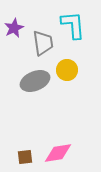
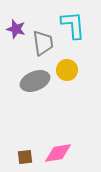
purple star: moved 2 px right, 1 px down; rotated 30 degrees counterclockwise
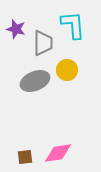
gray trapezoid: rotated 8 degrees clockwise
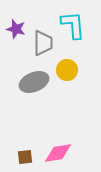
gray ellipse: moved 1 px left, 1 px down
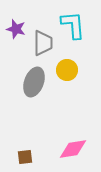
gray ellipse: rotated 48 degrees counterclockwise
pink diamond: moved 15 px right, 4 px up
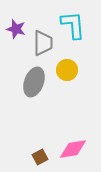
brown square: moved 15 px right; rotated 21 degrees counterclockwise
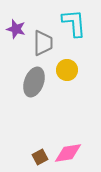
cyan L-shape: moved 1 px right, 2 px up
pink diamond: moved 5 px left, 4 px down
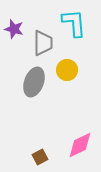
purple star: moved 2 px left
pink diamond: moved 12 px right, 8 px up; rotated 16 degrees counterclockwise
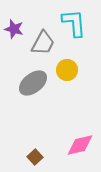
gray trapezoid: rotated 28 degrees clockwise
gray ellipse: moved 1 px left, 1 px down; rotated 32 degrees clockwise
pink diamond: rotated 12 degrees clockwise
brown square: moved 5 px left; rotated 14 degrees counterclockwise
